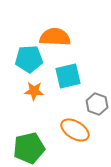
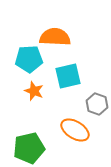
orange star: rotated 18 degrees clockwise
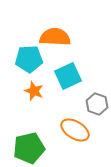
cyan square: rotated 12 degrees counterclockwise
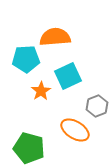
orange semicircle: rotated 8 degrees counterclockwise
cyan pentagon: moved 3 px left
orange star: moved 7 px right; rotated 18 degrees clockwise
gray hexagon: moved 2 px down; rotated 20 degrees clockwise
green pentagon: rotated 28 degrees clockwise
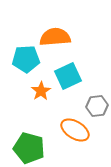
gray hexagon: rotated 15 degrees clockwise
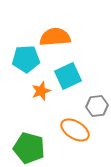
orange star: rotated 12 degrees clockwise
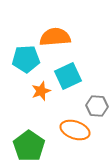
gray hexagon: rotated 10 degrees clockwise
orange ellipse: rotated 12 degrees counterclockwise
green pentagon: moved 2 px up; rotated 20 degrees clockwise
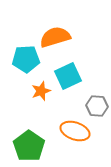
orange semicircle: rotated 12 degrees counterclockwise
orange ellipse: moved 1 px down
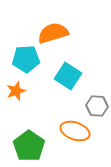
orange semicircle: moved 2 px left, 4 px up
cyan square: rotated 32 degrees counterclockwise
orange star: moved 25 px left
